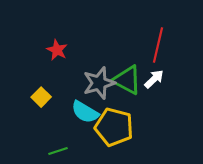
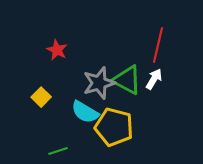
white arrow: rotated 15 degrees counterclockwise
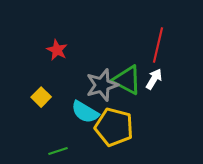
gray star: moved 3 px right, 2 px down
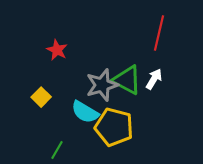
red line: moved 1 px right, 12 px up
green line: moved 1 px left, 1 px up; rotated 42 degrees counterclockwise
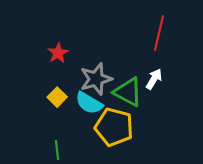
red star: moved 1 px right, 3 px down; rotated 15 degrees clockwise
green triangle: moved 1 px right, 12 px down
gray star: moved 6 px left, 6 px up
yellow square: moved 16 px right
cyan semicircle: moved 4 px right, 9 px up
green line: rotated 36 degrees counterclockwise
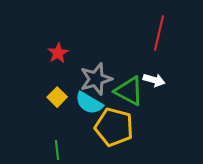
white arrow: moved 1 px down; rotated 75 degrees clockwise
green triangle: moved 1 px right, 1 px up
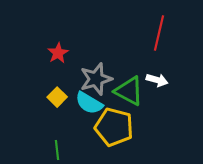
white arrow: moved 3 px right
